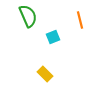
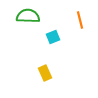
green semicircle: rotated 65 degrees counterclockwise
yellow rectangle: moved 1 px up; rotated 21 degrees clockwise
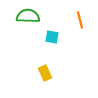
cyan square: moved 1 px left; rotated 32 degrees clockwise
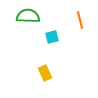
cyan square: rotated 24 degrees counterclockwise
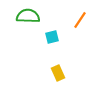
orange line: rotated 48 degrees clockwise
yellow rectangle: moved 13 px right
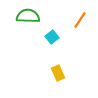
cyan square: rotated 24 degrees counterclockwise
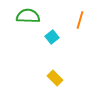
orange line: rotated 18 degrees counterclockwise
yellow rectangle: moved 3 px left, 5 px down; rotated 21 degrees counterclockwise
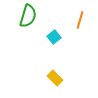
green semicircle: rotated 105 degrees clockwise
cyan square: moved 2 px right
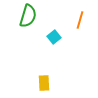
yellow rectangle: moved 11 px left, 5 px down; rotated 42 degrees clockwise
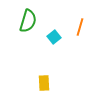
green semicircle: moved 5 px down
orange line: moved 7 px down
